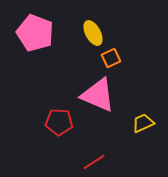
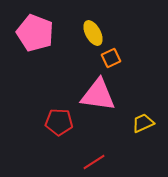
pink triangle: rotated 15 degrees counterclockwise
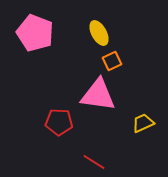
yellow ellipse: moved 6 px right
orange square: moved 1 px right, 3 px down
red line: rotated 65 degrees clockwise
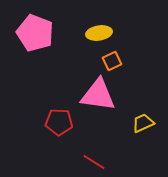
yellow ellipse: rotated 70 degrees counterclockwise
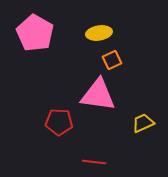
pink pentagon: rotated 9 degrees clockwise
orange square: moved 1 px up
red line: rotated 25 degrees counterclockwise
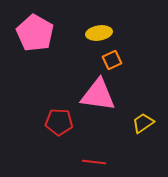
yellow trapezoid: rotated 10 degrees counterclockwise
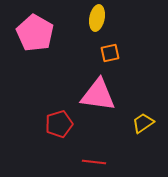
yellow ellipse: moved 2 px left, 15 px up; rotated 70 degrees counterclockwise
orange square: moved 2 px left, 7 px up; rotated 12 degrees clockwise
red pentagon: moved 2 px down; rotated 20 degrees counterclockwise
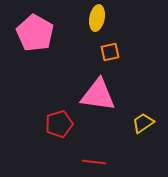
orange square: moved 1 px up
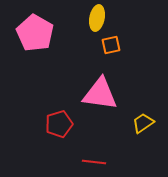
orange square: moved 1 px right, 7 px up
pink triangle: moved 2 px right, 1 px up
